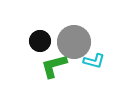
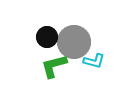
black circle: moved 7 px right, 4 px up
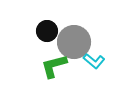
black circle: moved 6 px up
cyan L-shape: rotated 25 degrees clockwise
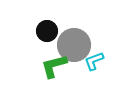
gray circle: moved 3 px down
cyan L-shape: rotated 120 degrees clockwise
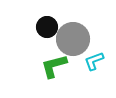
black circle: moved 4 px up
gray circle: moved 1 px left, 6 px up
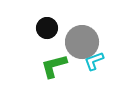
black circle: moved 1 px down
gray circle: moved 9 px right, 3 px down
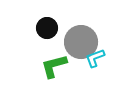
gray circle: moved 1 px left
cyan L-shape: moved 1 px right, 3 px up
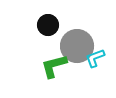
black circle: moved 1 px right, 3 px up
gray circle: moved 4 px left, 4 px down
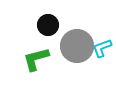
cyan L-shape: moved 7 px right, 10 px up
green L-shape: moved 18 px left, 7 px up
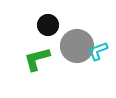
cyan L-shape: moved 4 px left, 3 px down
green L-shape: moved 1 px right
